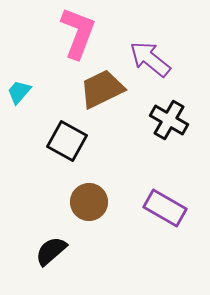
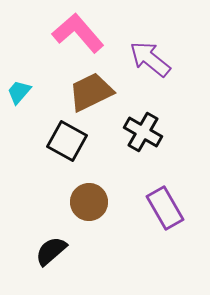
pink L-shape: rotated 62 degrees counterclockwise
brown trapezoid: moved 11 px left, 3 px down
black cross: moved 26 px left, 12 px down
purple rectangle: rotated 30 degrees clockwise
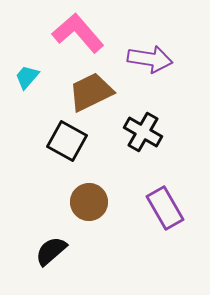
purple arrow: rotated 150 degrees clockwise
cyan trapezoid: moved 8 px right, 15 px up
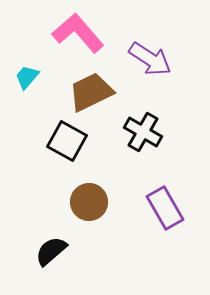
purple arrow: rotated 24 degrees clockwise
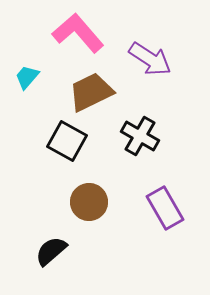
black cross: moved 3 px left, 4 px down
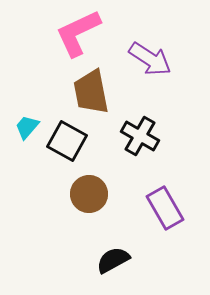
pink L-shape: rotated 74 degrees counterclockwise
cyan trapezoid: moved 50 px down
brown trapezoid: rotated 75 degrees counterclockwise
brown circle: moved 8 px up
black semicircle: moved 62 px right, 9 px down; rotated 12 degrees clockwise
